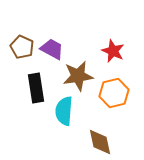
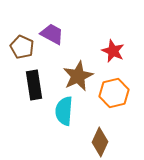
purple trapezoid: moved 15 px up
brown star: rotated 16 degrees counterclockwise
black rectangle: moved 2 px left, 3 px up
brown diamond: rotated 36 degrees clockwise
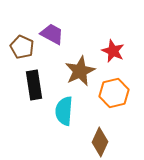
brown star: moved 2 px right, 5 px up
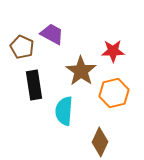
red star: rotated 25 degrees counterclockwise
brown star: moved 1 px right; rotated 12 degrees counterclockwise
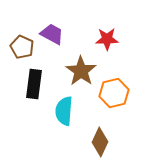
red star: moved 6 px left, 12 px up
black rectangle: moved 1 px up; rotated 16 degrees clockwise
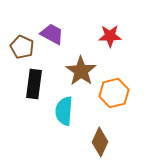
red star: moved 3 px right, 3 px up
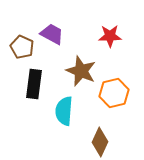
brown star: rotated 12 degrees counterclockwise
